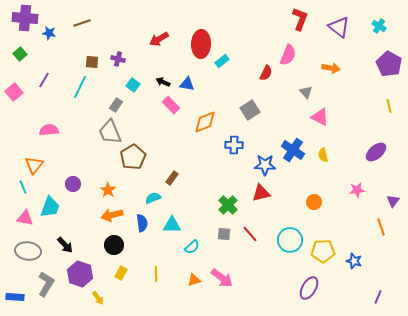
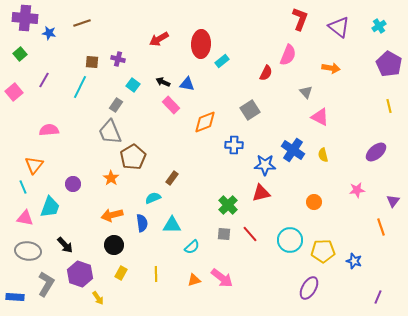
cyan cross at (379, 26): rotated 24 degrees clockwise
orange star at (108, 190): moved 3 px right, 12 px up
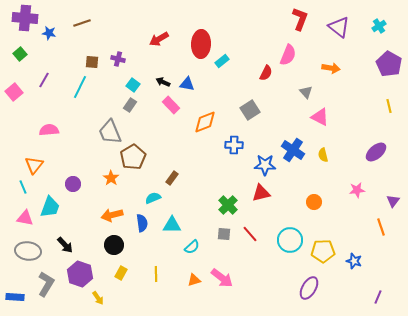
gray rectangle at (116, 105): moved 14 px right
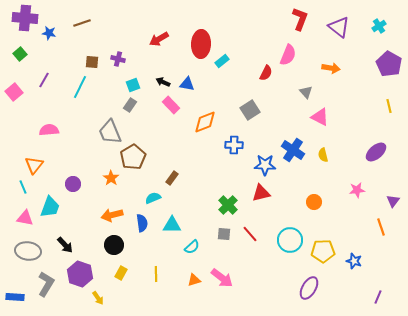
cyan square at (133, 85): rotated 32 degrees clockwise
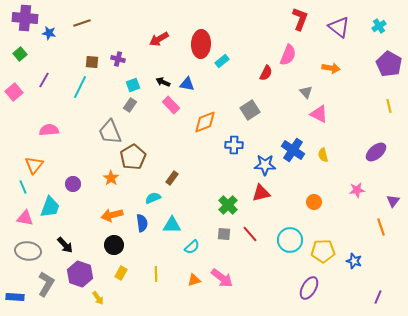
pink triangle at (320, 117): moved 1 px left, 3 px up
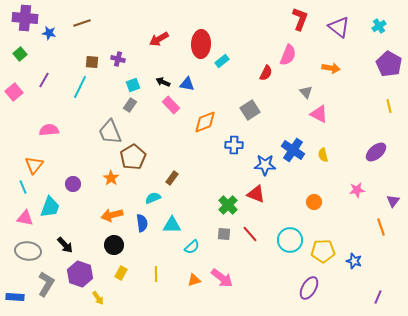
red triangle at (261, 193): moved 5 px left, 1 px down; rotated 36 degrees clockwise
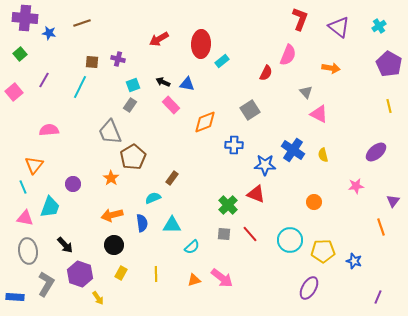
pink star at (357, 190): moved 1 px left, 4 px up
gray ellipse at (28, 251): rotated 75 degrees clockwise
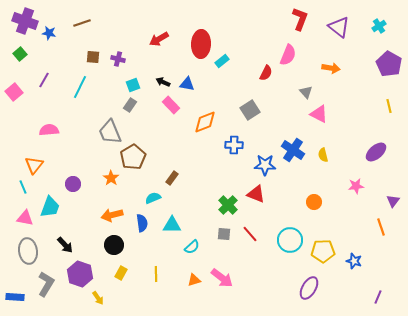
purple cross at (25, 18): moved 3 px down; rotated 15 degrees clockwise
brown square at (92, 62): moved 1 px right, 5 px up
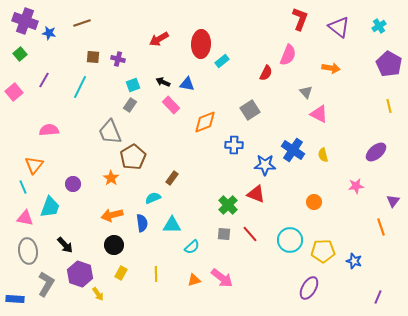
blue rectangle at (15, 297): moved 2 px down
yellow arrow at (98, 298): moved 4 px up
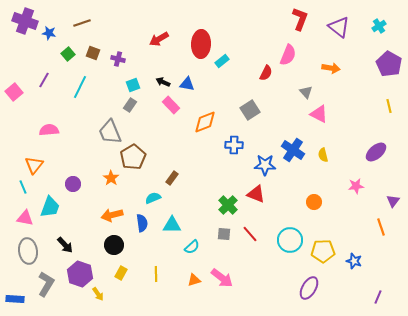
green square at (20, 54): moved 48 px right
brown square at (93, 57): moved 4 px up; rotated 16 degrees clockwise
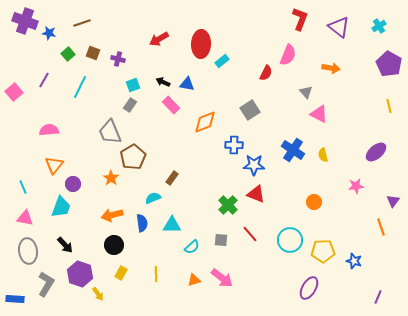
orange triangle at (34, 165): moved 20 px right
blue star at (265, 165): moved 11 px left
cyan trapezoid at (50, 207): moved 11 px right
gray square at (224, 234): moved 3 px left, 6 px down
